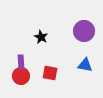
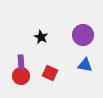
purple circle: moved 1 px left, 4 px down
red square: rotated 14 degrees clockwise
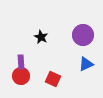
blue triangle: moved 1 px right, 1 px up; rotated 35 degrees counterclockwise
red square: moved 3 px right, 6 px down
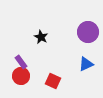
purple circle: moved 5 px right, 3 px up
purple rectangle: rotated 32 degrees counterclockwise
red square: moved 2 px down
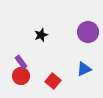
black star: moved 2 px up; rotated 24 degrees clockwise
blue triangle: moved 2 px left, 5 px down
red square: rotated 14 degrees clockwise
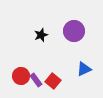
purple circle: moved 14 px left, 1 px up
purple rectangle: moved 15 px right, 18 px down
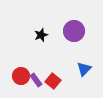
blue triangle: rotated 21 degrees counterclockwise
